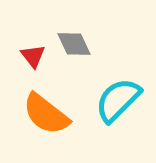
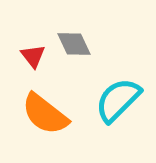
orange semicircle: moved 1 px left
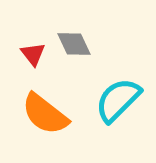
red triangle: moved 2 px up
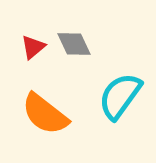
red triangle: moved 7 px up; rotated 28 degrees clockwise
cyan semicircle: moved 2 px right, 4 px up; rotated 9 degrees counterclockwise
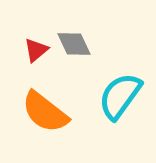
red triangle: moved 3 px right, 3 px down
orange semicircle: moved 2 px up
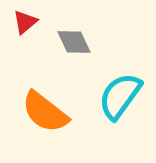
gray diamond: moved 2 px up
red triangle: moved 11 px left, 28 px up
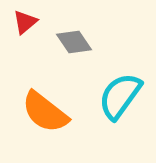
gray diamond: rotated 9 degrees counterclockwise
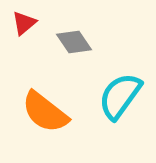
red triangle: moved 1 px left, 1 px down
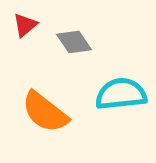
red triangle: moved 1 px right, 2 px down
cyan semicircle: moved 1 px right, 2 px up; rotated 48 degrees clockwise
